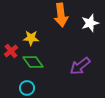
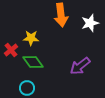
red cross: moved 1 px up
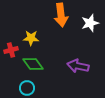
red cross: rotated 24 degrees clockwise
green diamond: moved 2 px down
purple arrow: moved 2 px left; rotated 50 degrees clockwise
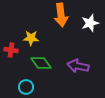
red cross: rotated 24 degrees clockwise
green diamond: moved 8 px right, 1 px up
cyan circle: moved 1 px left, 1 px up
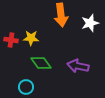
red cross: moved 10 px up
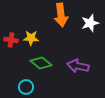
green diamond: rotated 15 degrees counterclockwise
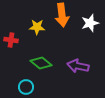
orange arrow: moved 1 px right
yellow star: moved 6 px right, 11 px up
